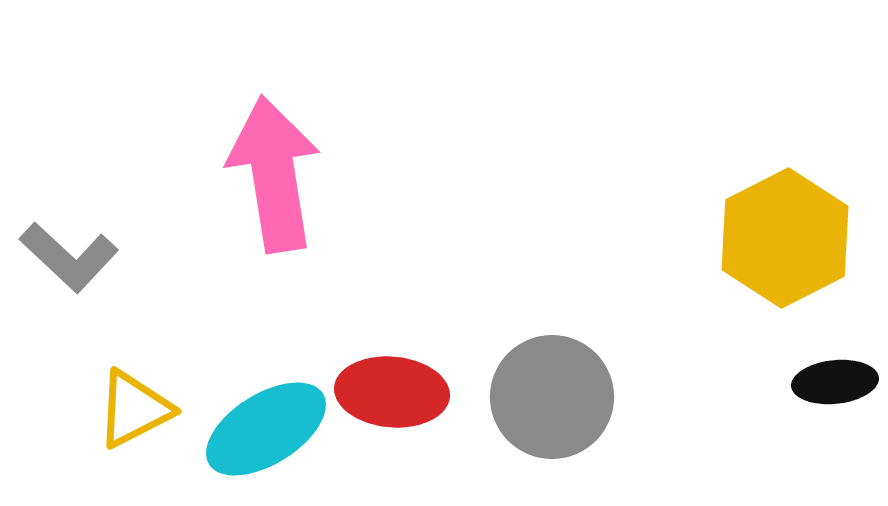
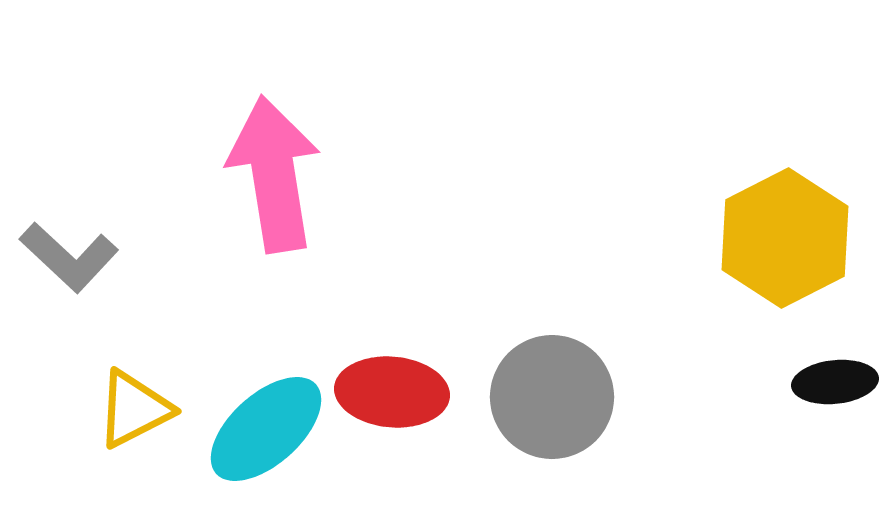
cyan ellipse: rotated 10 degrees counterclockwise
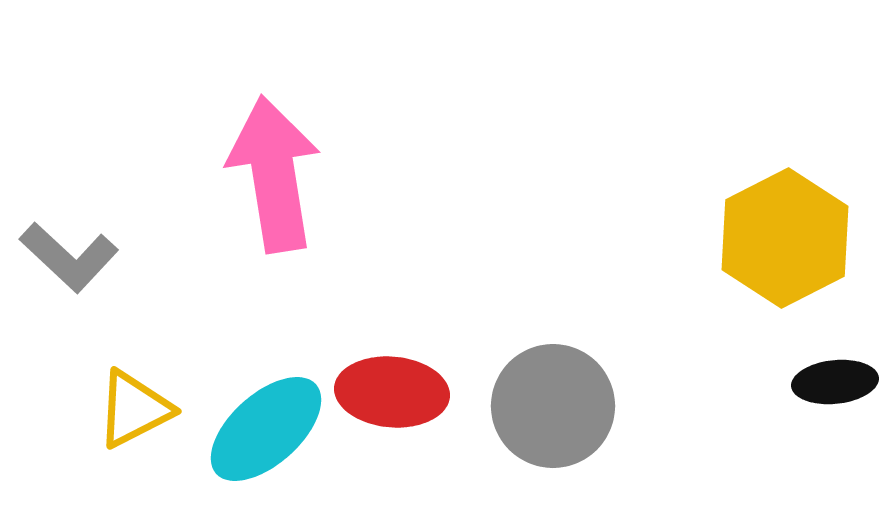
gray circle: moved 1 px right, 9 px down
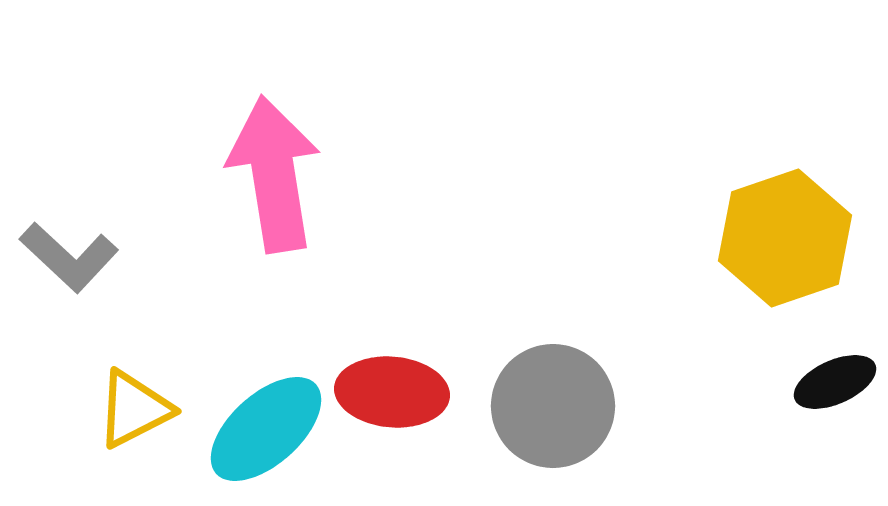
yellow hexagon: rotated 8 degrees clockwise
black ellipse: rotated 18 degrees counterclockwise
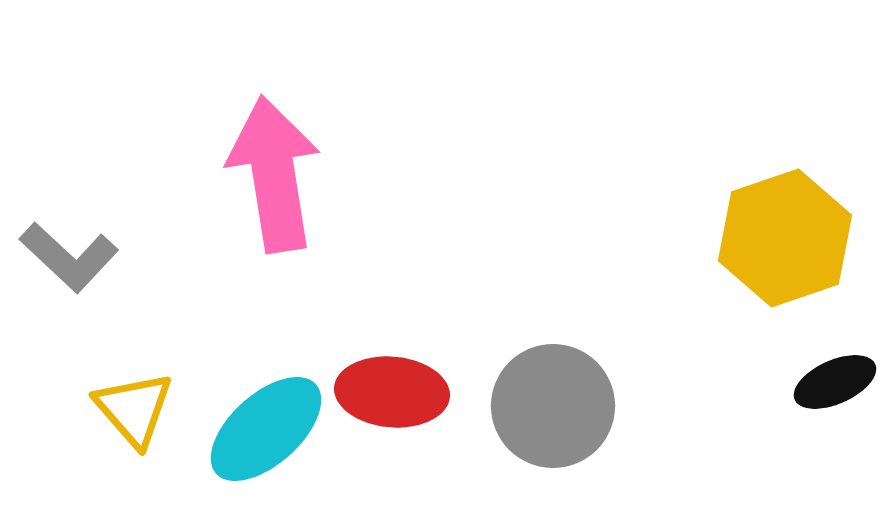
yellow triangle: rotated 44 degrees counterclockwise
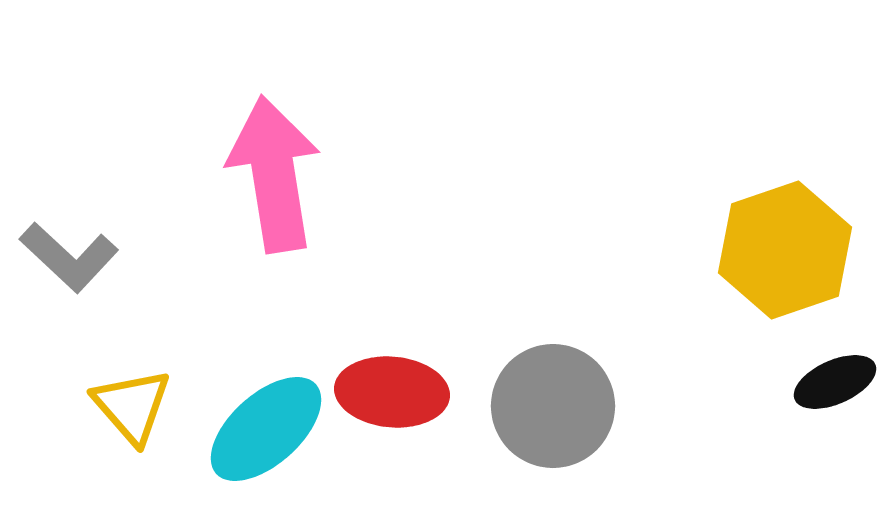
yellow hexagon: moved 12 px down
yellow triangle: moved 2 px left, 3 px up
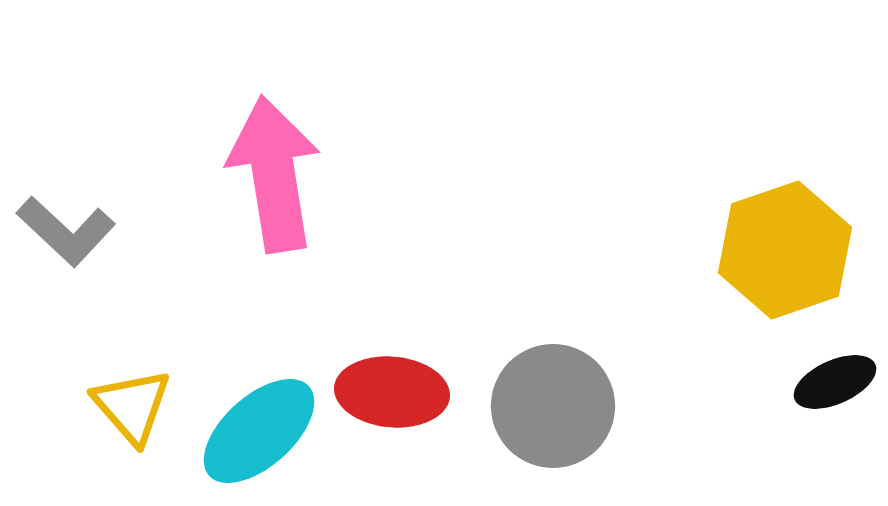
gray L-shape: moved 3 px left, 26 px up
cyan ellipse: moved 7 px left, 2 px down
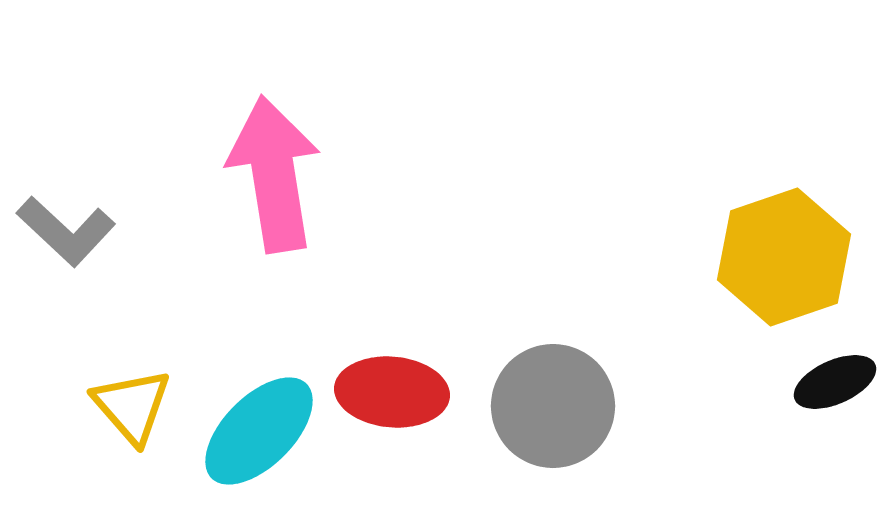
yellow hexagon: moved 1 px left, 7 px down
cyan ellipse: rotated 3 degrees counterclockwise
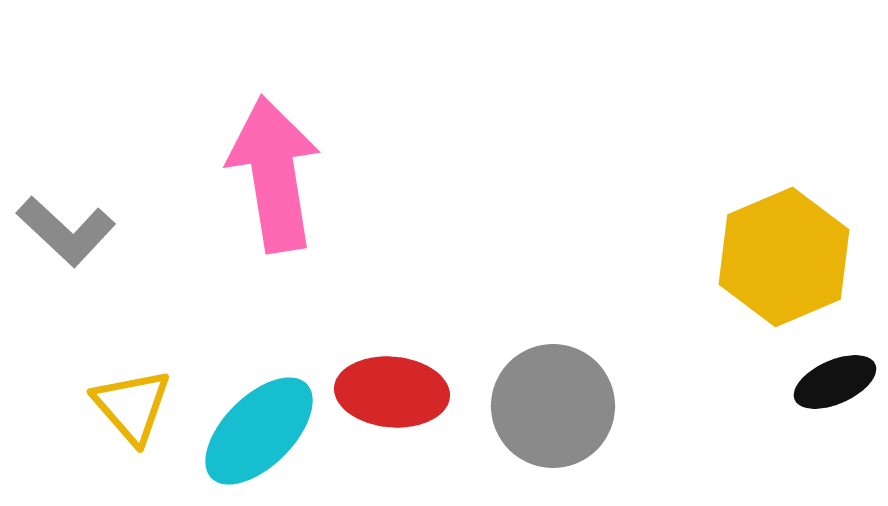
yellow hexagon: rotated 4 degrees counterclockwise
